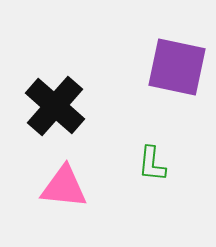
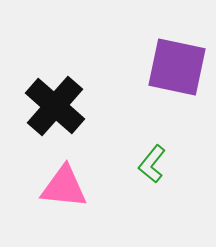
green L-shape: rotated 33 degrees clockwise
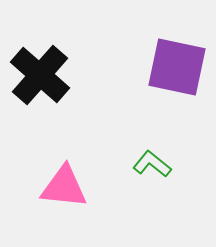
black cross: moved 15 px left, 31 px up
green L-shape: rotated 90 degrees clockwise
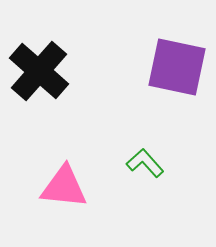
black cross: moved 1 px left, 4 px up
green L-shape: moved 7 px left, 1 px up; rotated 9 degrees clockwise
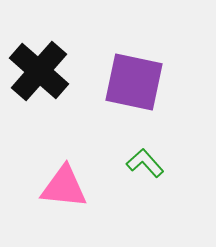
purple square: moved 43 px left, 15 px down
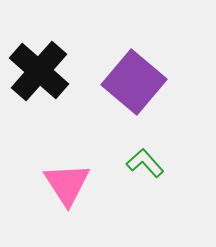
purple square: rotated 28 degrees clockwise
pink triangle: moved 3 px right, 3 px up; rotated 51 degrees clockwise
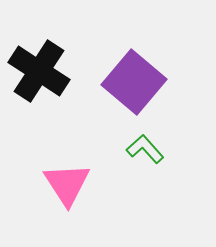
black cross: rotated 8 degrees counterclockwise
green L-shape: moved 14 px up
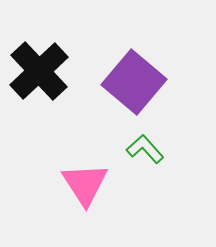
black cross: rotated 14 degrees clockwise
pink triangle: moved 18 px right
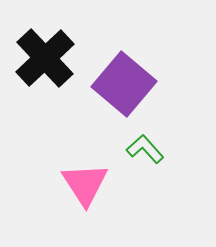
black cross: moved 6 px right, 13 px up
purple square: moved 10 px left, 2 px down
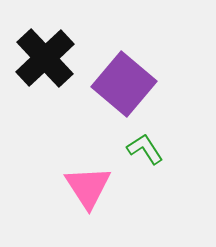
green L-shape: rotated 9 degrees clockwise
pink triangle: moved 3 px right, 3 px down
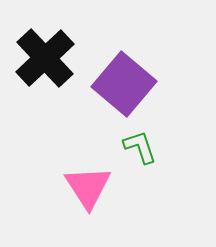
green L-shape: moved 5 px left, 2 px up; rotated 15 degrees clockwise
